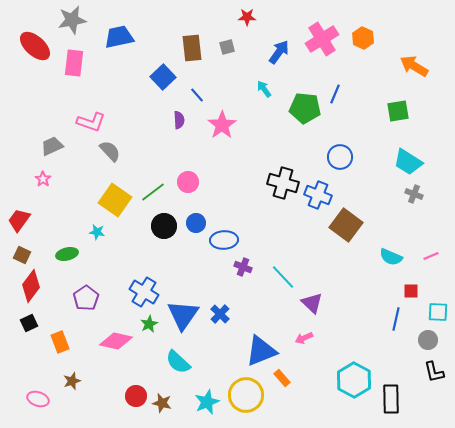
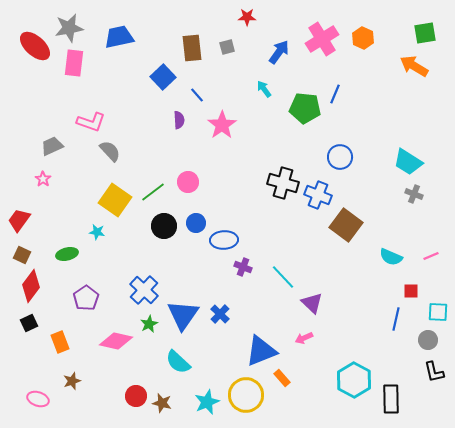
gray star at (72, 20): moved 3 px left, 8 px down
green square at (398, 111): moved 27 px right, 78 px up
blue cross at (144, 292): moved 2 px up; rotated 12 degrees clockwise
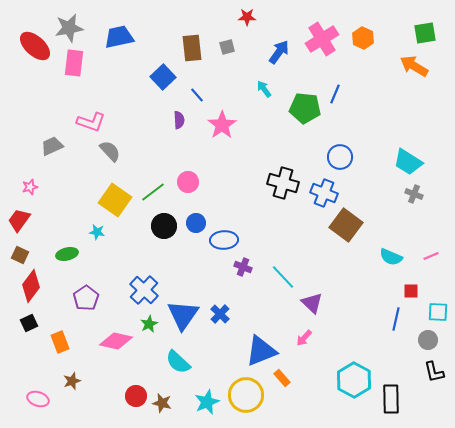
pink star at (43, 179): moved 13 px left, 8 px down; rotated 21 degrees clockwise
blue cross at (318, 195): moved 6 px right, 2 px up
brown square at (22, 255): moved 2 px left
pink arrow at (304, 338): rotated 24 degrees counterclockwise
